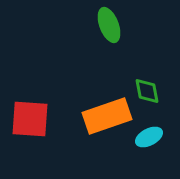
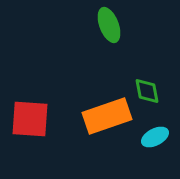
cyan ellipse: moved 6 px right
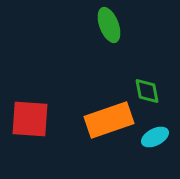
orange rectangle: moved 2 px right, 4 px down
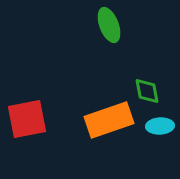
red square: moved 3 px left; rotated 15 degrees counterclockwise
cyan ellipse: moved 5 px right, 11 px up; rotated 24 degrees clockwise
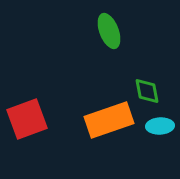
green ellipse: moved 6 px down
red square: rotated 9 degrees counterclockwise
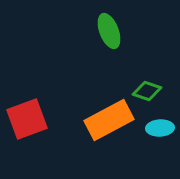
green diamond: rotated 60 degrees counterclockwise
orange rectangle: rotated 9 degrees counterclockwise
cyan ellipse: moved 2 px down
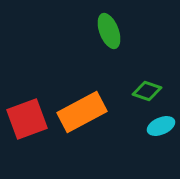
orange rectangle: moved 27 px left, 8 px up
cyan ellipse: moved 1 px right, 2 px up; rotated 20 degrees counterclockwise
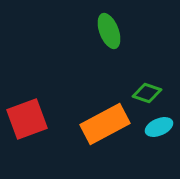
green diamond: moved 2 px down
orange rectangle: moved 23 px right, 12 px down
cyan ellipse: moved 2 px left, 1 px down
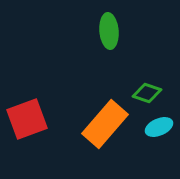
green ellipse: rotated 16 degrees clockwise
orange rectangle: rotated 21 degrees counterclockwise
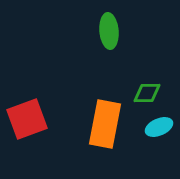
green diamond: rotated 20 degrees counterclockwise
orange rectangle: rotated 30 degrees counterclockwise
